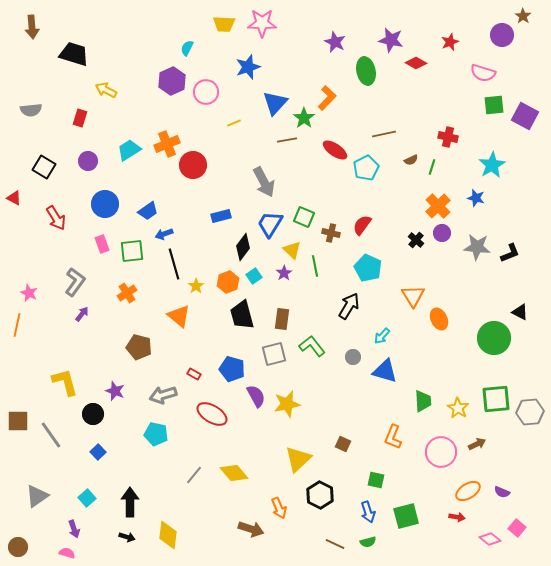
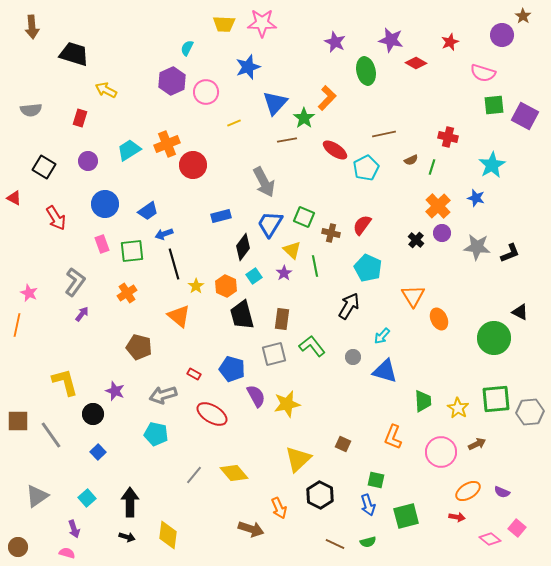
orange hexagon at (228, 282): moved 2 px left, 4 px down; rotated 15 degrees counterclockwise
blue arrow at (368, 512): moved 7 px up
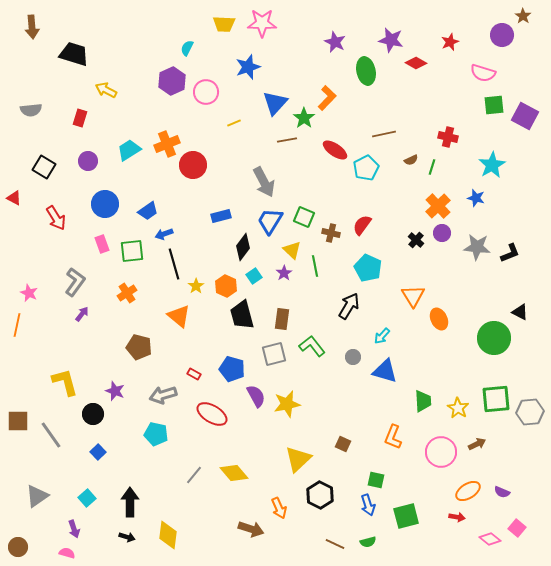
blue trapezoid at (270, 224): moved 3 px up
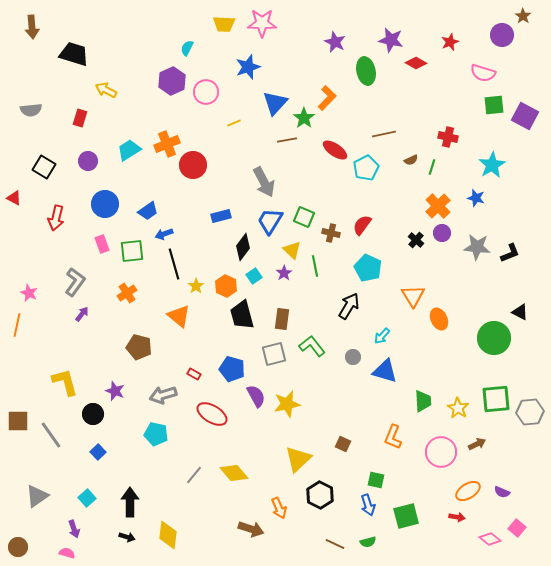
red arrow at (56, 218): rotated 45 degrees clockwise
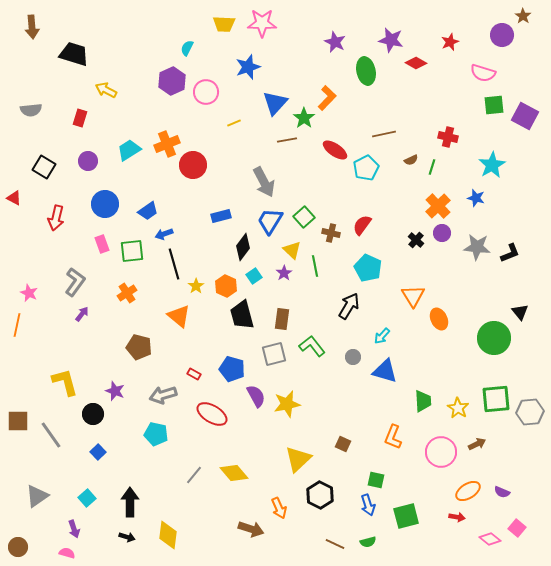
green square at (304, 217): rotated 25 degrees clockwise
black triangle at (520, 312): rotated 24 degrees clockwise
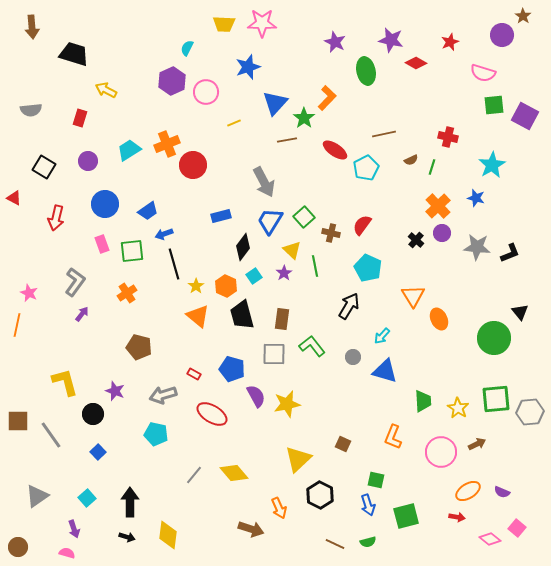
orange triangle at (179, 316): moved 19 px right
gray square at (274, 354): rotated 15 degrees clockwise
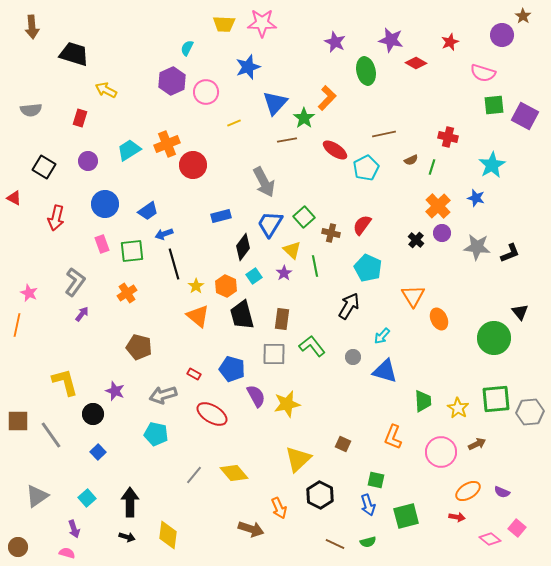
blue trapezoid at (270, 221): moved 3 px down
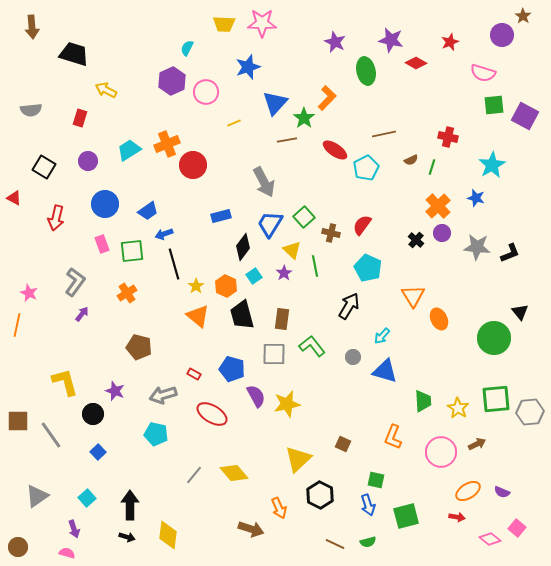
black arrow at (130, 502): moved 3 px down
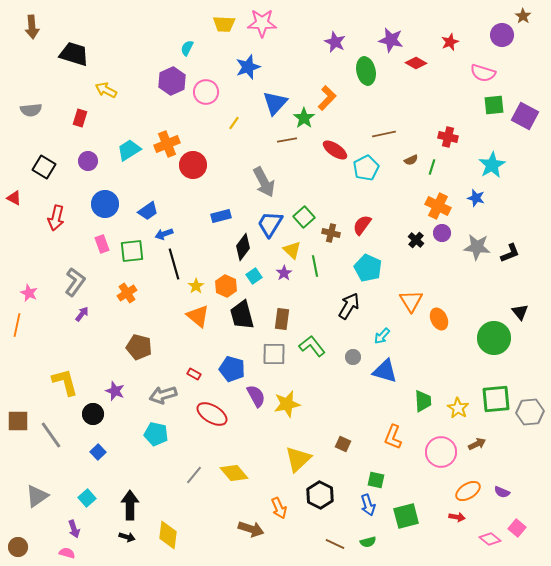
yellow line at (234, 123): rotated 32 degrees counterclockwise
orange cross at (438, 206): rotated 20 degrees counterclockwise
orange triangle at (413, 296): moved 2 px left, 5 px down
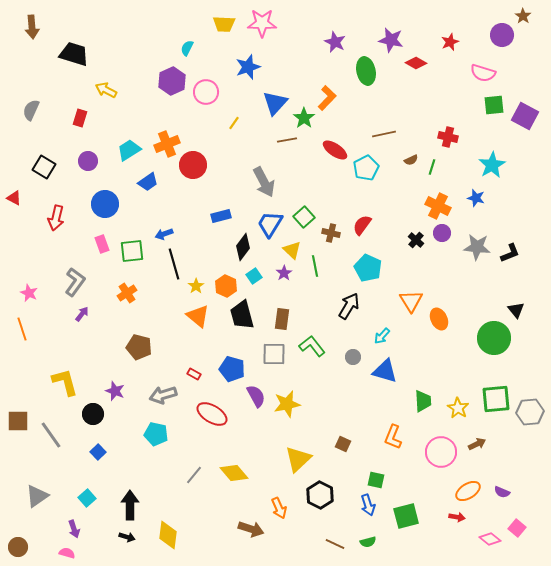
gray semicircle at (31, 110): rotated 120 degrees clockwise
blue trapezoid at (148, 211): moved 29 px up
black triangle at (520, 312): moved 4 px left, 2 px up
orange line at (17, 325): moved 5 px right, 4 px down; rotated 30 degrees counterclockwise
